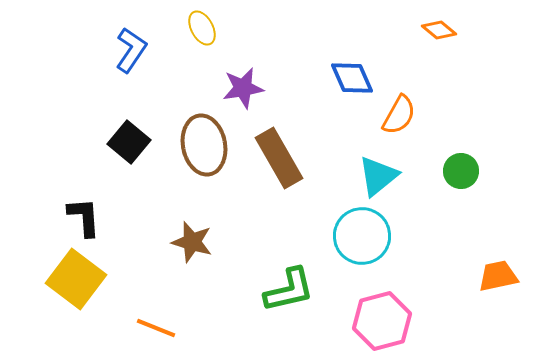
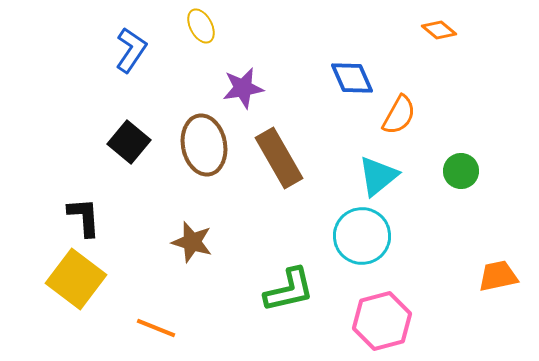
yellow ellipse: moved 1 px left, 2 px up
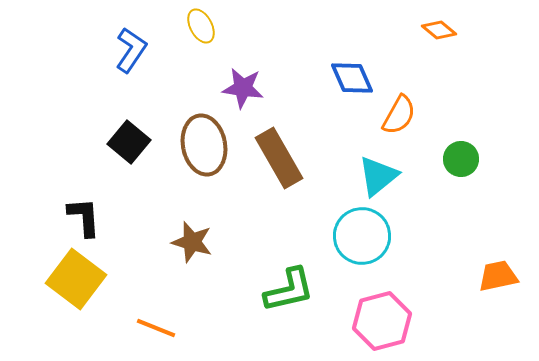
purple star: rotated 18 degrees clockwise
green circle: moved 12 px up
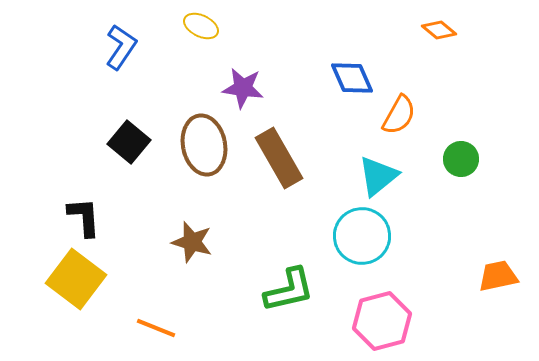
yellow ellipse: rotated 36 degrees counterclockwise
blue L-shape: moved 10 px left, 3 px up
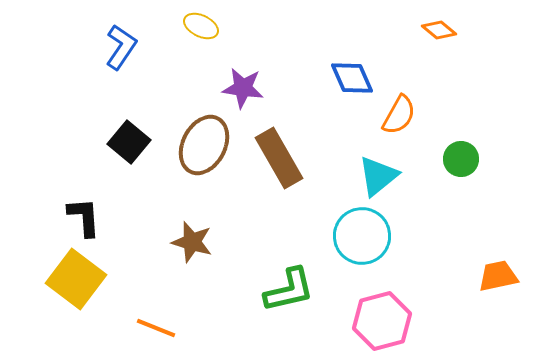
brown ellipse: rotated 38 degrees clockwise
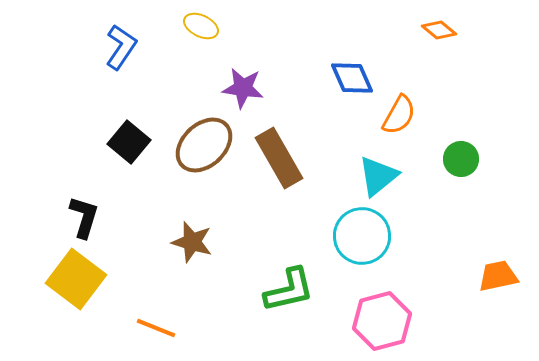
brown ellipse: rotated 20 degrees clockwise
black L-shape: rotated 21 degrees clockwise
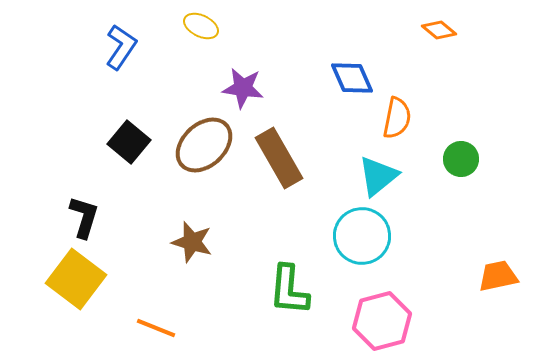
orange semicircle: moved 2 px left, 3 px down; rotated 18 degrees counterclockwise
green L-shape: rotated 108 degrees clockwise
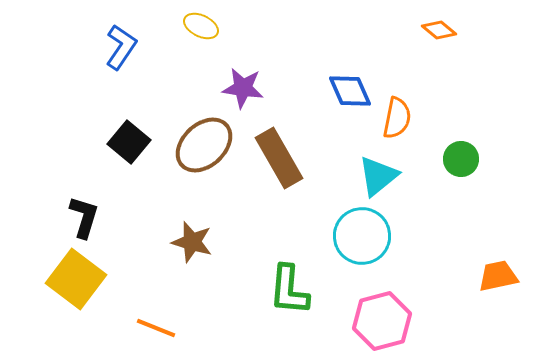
blue diamond: moved 2 px left, 13 px down
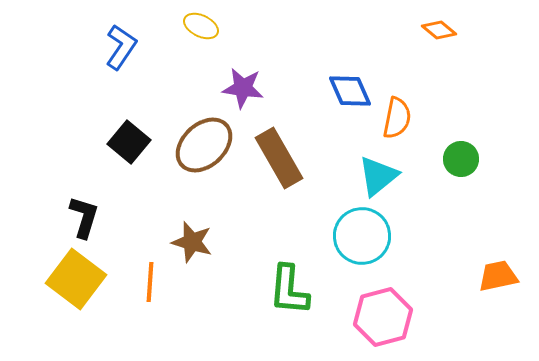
pink hexagon: moved 1 px right, 4 px up
orange line: moved 6 px left, 46 px up; rotated 72 degrees clockwise
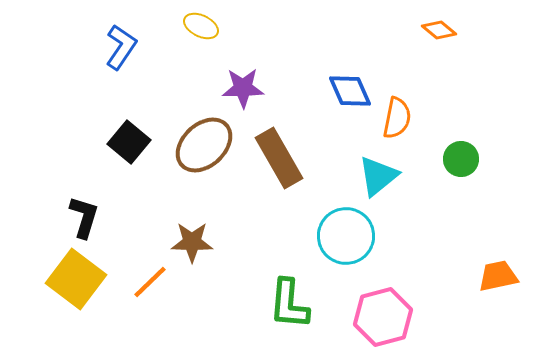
purple star: rotated 9 degrees counterclockwise
cyan circle: moved 16 px left
brown star: rotated 15 degrees counterclockwise
orange line: rotated 42 degrees clockwise
green L-shape: moved 14 px down
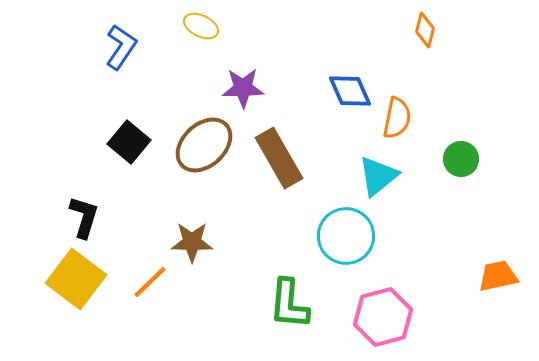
orange diamond: moved 14 px left; rotated 64 degrees clockwise
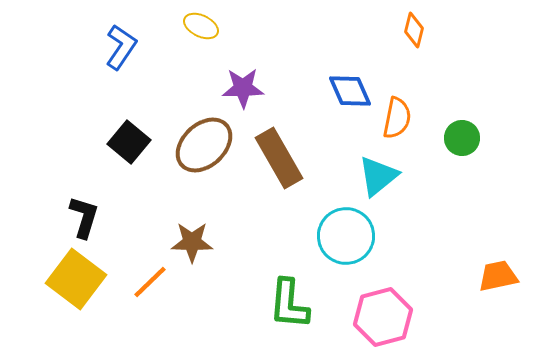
orange diamond: moved 11 px left
green circle: moved 1 px right, 21 px up
